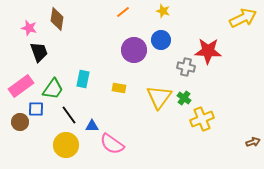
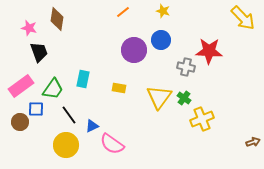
yellow arrow: rotated 72 degrees clockwise
red star: moved 1 px right
blue triangle: rotated 24 degrees counterclockwise
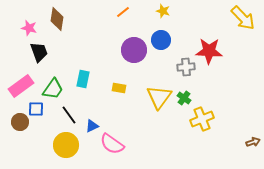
gray cross: rotated 18 degrees counterclockwise
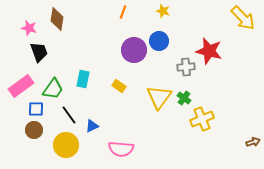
orange line: rotated 32 degrees counterclockwise
blue circle: moved 2 px left, 1 px down
red star: rotated 12 degrees clockwise
yellow rectangle: moved 2 px up; rotated 24 degrees clockwise
brown circle: moved 14 px right, 8 px down
pink semicircle: moved 9 px right, 5 px down; rotated 30 degrees counterclockwise
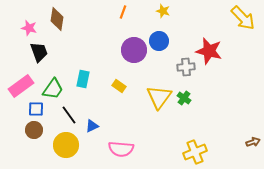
yellow cross: moved 7 px left, 33 px down
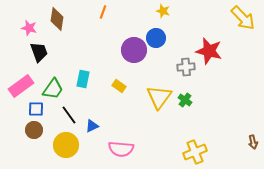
orange line: moved 20 px left
blue circle: moved 3 px left, 3 px up
green cross: moved 1 px right, 2 px down
brown arrow: rotated 96 degrees clockwise
